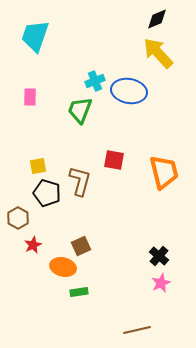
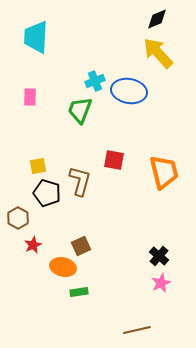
cyan trapezoid: moved 1 px right, 1 px down; rotated 16 degrees counterclockwise
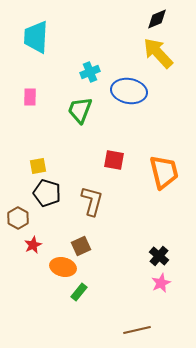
cyan cross: moved 5 px left, 9 px up
brown L-shape: moved 12 px right, 20 px down
green rectangle: rotated 42 degrees counterclockwise
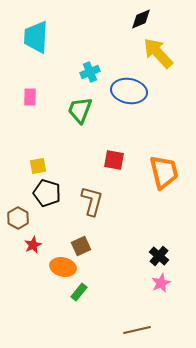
black diamond: moved 16 px left
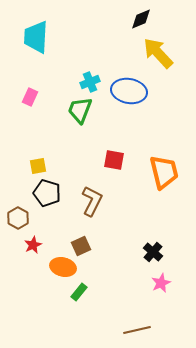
cyan cross: moved 10 px down
pink rectangle: rotated 24 degrees clockwise
brown L-shape: rotated 12 degrees clockwise
black cross: moved 6 px left, 4 px up
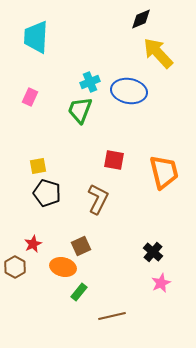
brown L-shape: moved 6 px right, 2 px up
brown hexagon: moved 3 px left, 49 px down
red star: moved 1 px up
brown line: moved 25 px left, 14 px up
